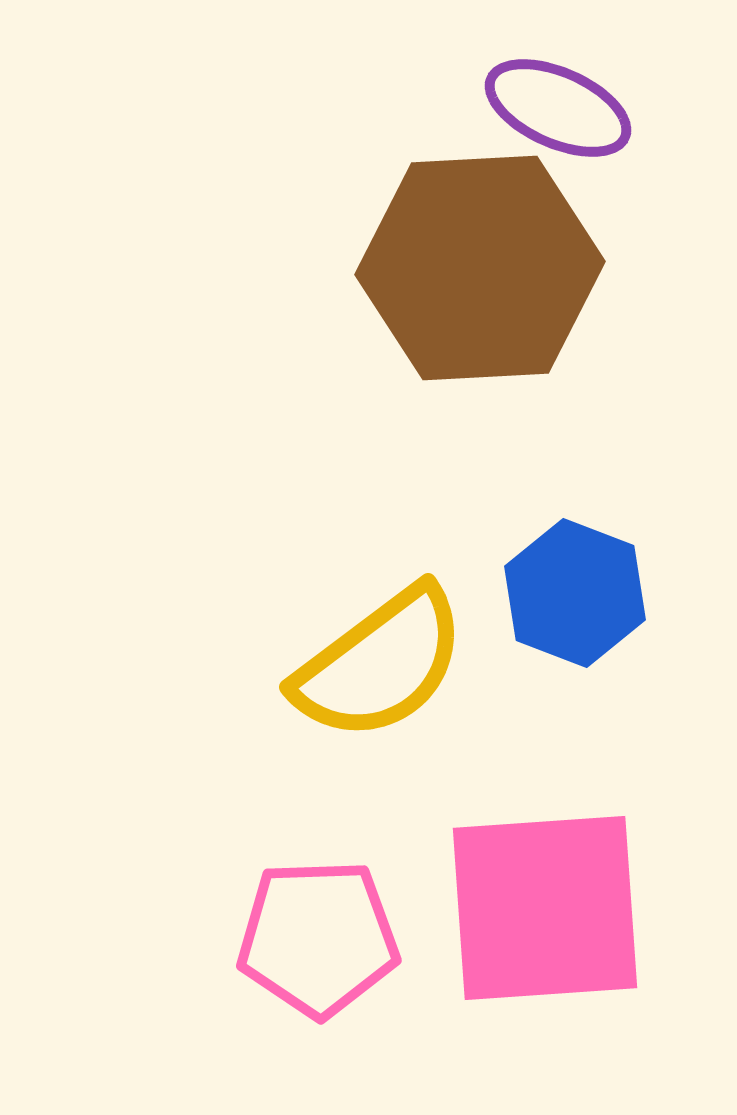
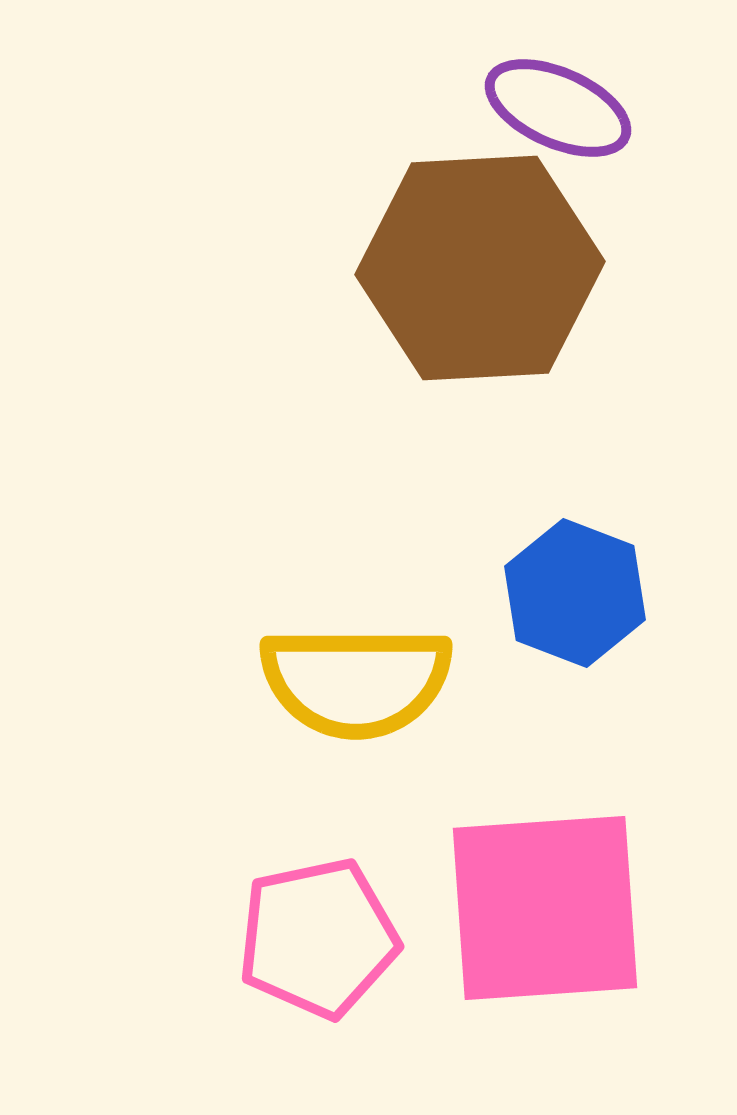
yellow semicircle: moved 24 px left, 17 px down; rotated 37 degrees clockwise
pink pentagon: rotated 10 degrees counterclockwise
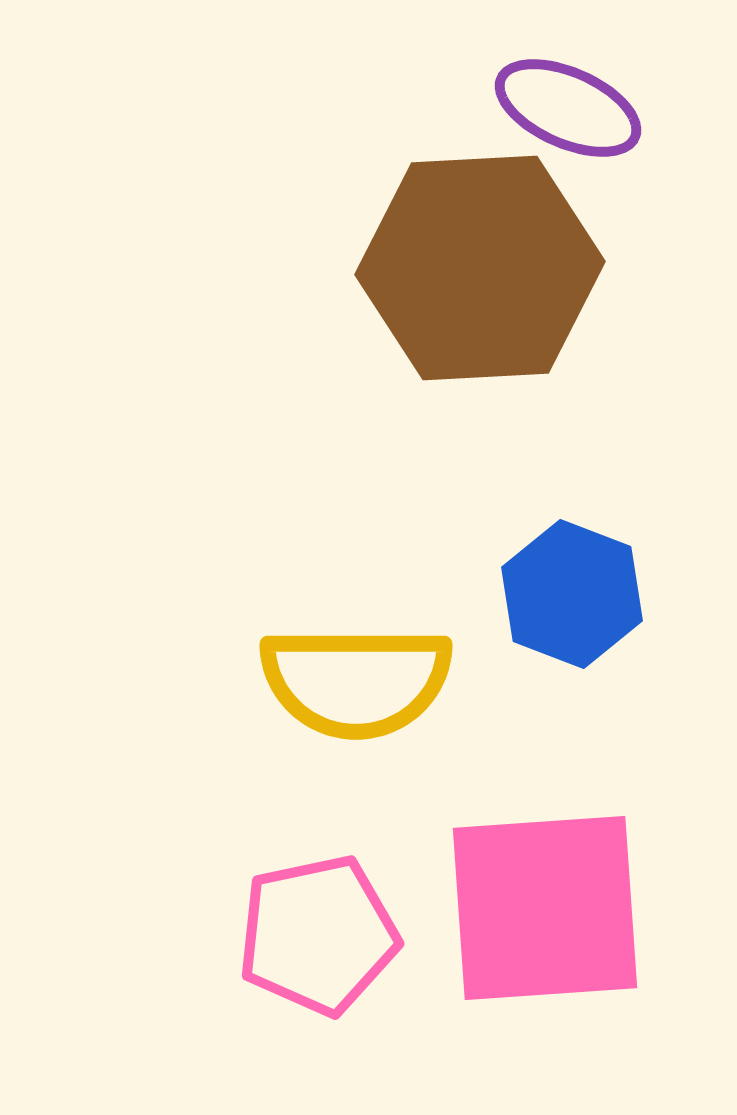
purple ellipse: moved 10 px right
blue hexagon: moved 3 px left, 1 px down
pink pentagon: moved 3 px up
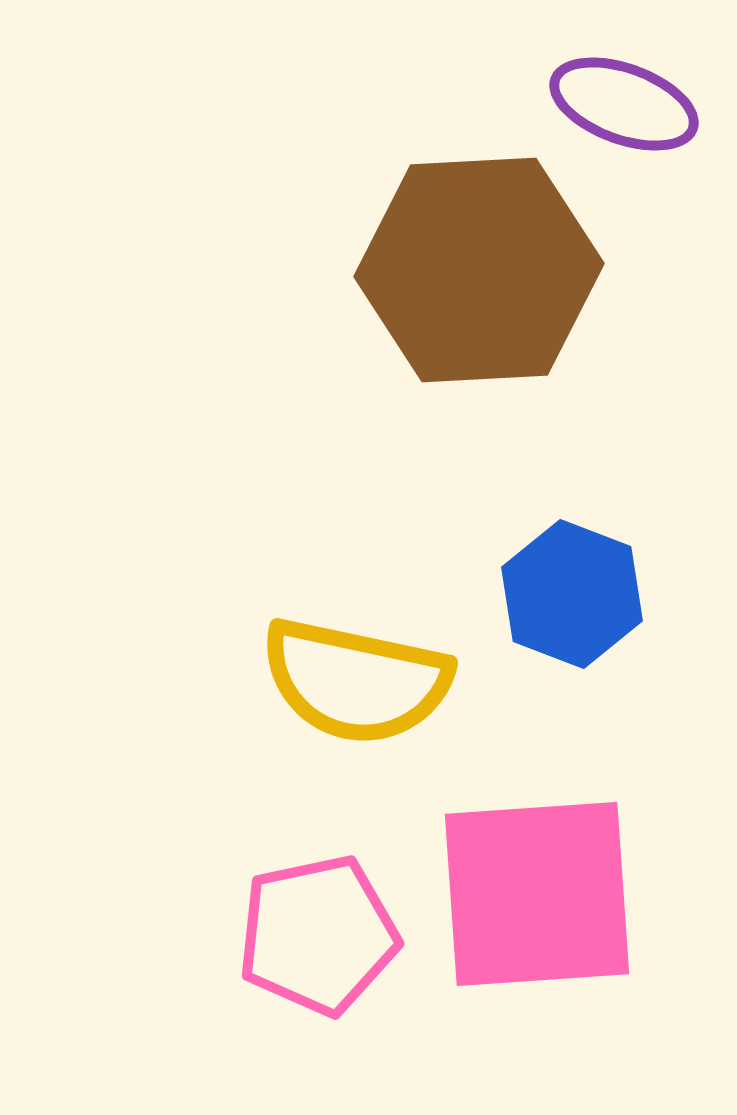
purple ellipse: moved 56 px right, 4 px up; rotated 4 degrees counterclockwise
brown hexagon: moved 1 px left, 2 px down
yellow semicircle: rotated 12 degrees clockwise
pink square: moved 8 px left, 14 px up
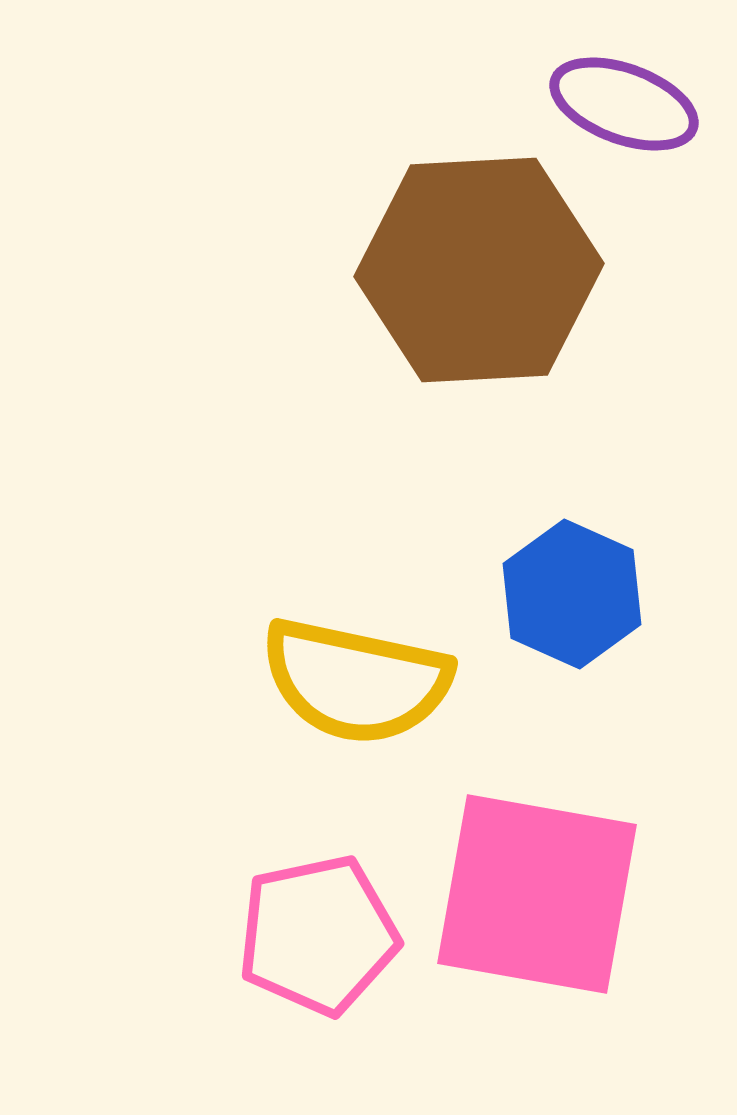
blue hexagon: rotated 3 degrees clockwise
pink square: rotated 14 degrees clockwise
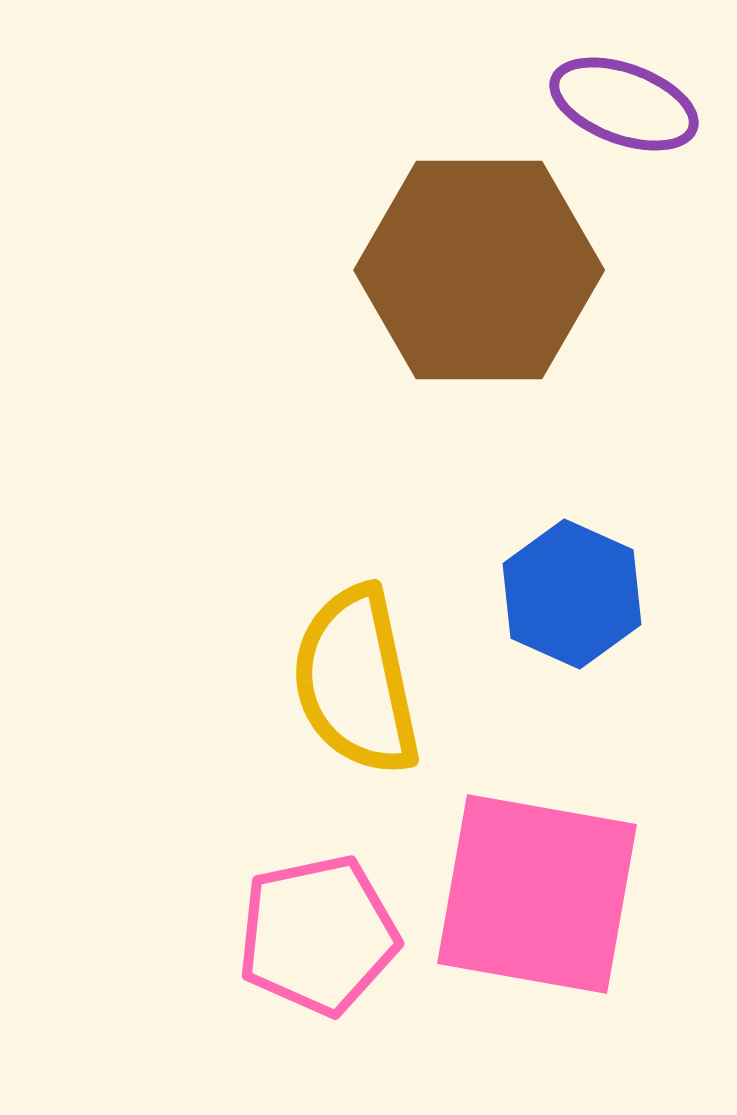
brown hexagon: rotated 3 degrees clockwise
yellow semicircle: rotated 66 degrees clockwise
